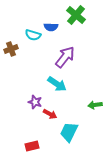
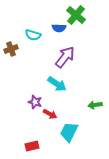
blue semicircle: moved 8 px right, 1 px down
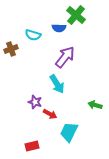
cyan arrow: rotated 24 degrees clockwise
green arrow: rotated 24 degrees clockwise
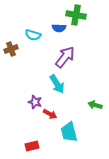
green cross: rotated 30 degrees counterclockwise
cyan trapezoid: rotated 40 degrees counterclockwise
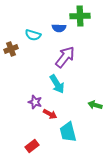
green cross: moved 4 px right, 1 px down; rotated 12 degrees counterclockwise
cyan trapezoid: moved 1 px left
red rectangle: rotated 24 degrees counterclockwise
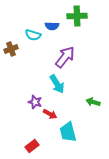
green cross: moved 3 px left
blue semicircle: moved 7 px left, 2 px up
green arrow: moved 2 px left, 3 px up
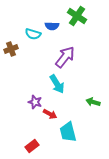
green cross: rotated 36 degrees clockwise
cyan semicircle: moved 1 px up
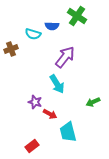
green arrow: rotated 40 degrees counterclockwise
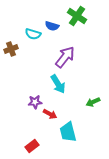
blue semicircle: rotated 16 degrees clockwise
cyan arrow: moved 1 px right
purple star: rotated 24 degrees counterclockwise
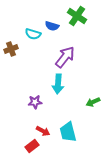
cyan arrow: rotated 36 degrees clockwise
red arrow: moved 7 px left, 17 px down
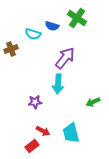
green cross: moved 2 px down
purple arrow: moved 1 px down
cyan trapezoid: moved 3 px right, 1 px down
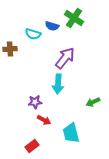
green cross: moved 3 px left
brown cross: moved 1 px left; rotated 16 degrees clockwise
red arrow: moved 1 px right, 11 px up
